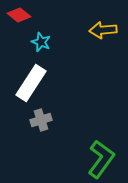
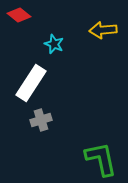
cyan star: moved 13 px right, 2 px down
green L-shape: rotated 48 degrees counterclockwise
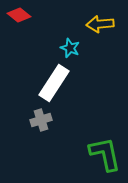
yellow arrow: moved 3 px left, 6 px up
cyan star: moved 16 px right, 4 px down
white rectangle: moved 23 px right
green L-shape: moved 4 px right, 5 px up
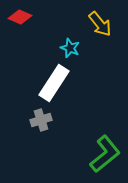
red diamond: moved 1 px right, 2 px down; rotated 15 degrees counterclockwise
yellow arrow: rotated 124 degrees counterclockwise
green L-shape: rotated 63 degrees clockwise
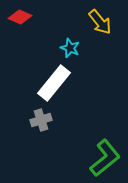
yellow arrow: moved 2 px up
white rectangle: rotated 6 degrees clockwise
green L-shape: moved 4 px down
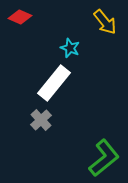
yellow arrow: moved 5 px right
gray cross: rotated 25 degrees counterclockwise
green L-shape: moved 1 px left
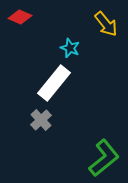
yellow arrow: moved 1 px right, 2 px down
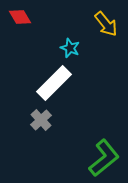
red diamond: rotated 35 degrees clockwise
white rectangle: rotated 6 degrees clockwise
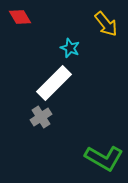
gray cross: moved 3 px up; rotated 10 degrees clockwise
green L-shape: rotated 69 degrees clockwise
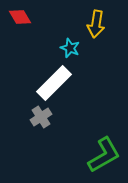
yellow arrow: moved 10 px left; rotated 48 degrees clockwise
green L-shape: moved 3 px up; rotated 60 degrees counterclockwise
